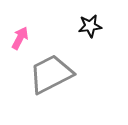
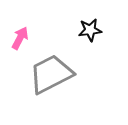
black star: moved 4 px down
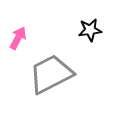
pink arrow: moved 2 px left
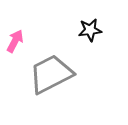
pink arrow: moved 3 px left, 3 px down
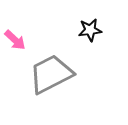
pink arrow: moved 1 px up; rotated 105 degrees clockwise
